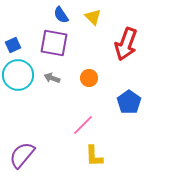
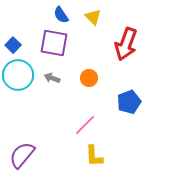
blue square: rotated 21 degrees counterclockwise
blue pentagon: rotated 15 degrees clockwise
pink line: moved 2 px right
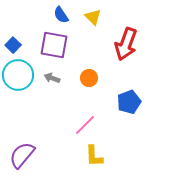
purple square: moved 2 px down
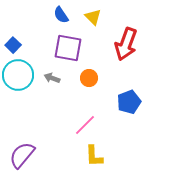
purple square: moved 14 px right, 3 px down
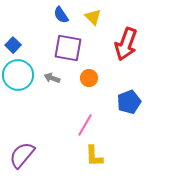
pink line: rotated 15 degrees counterclockwise
